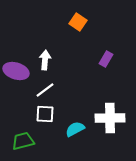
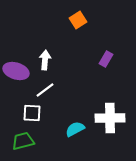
orange square: moved 2 px up; rotated 24 degrees clockwise
white square: moved 13 px left, 1 px up
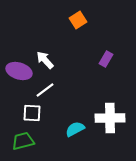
white arrow: rotated 48 degrees counterclockwise
purple ellipse: moved 3 px right
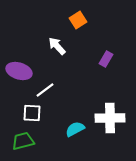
white arrow: moved 12 px right, 14 px up
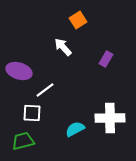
white arrow: moved 6 px right, 1 px down
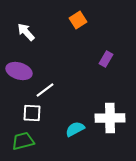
white arrow: moved 37 px left, 15 px up
